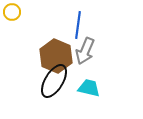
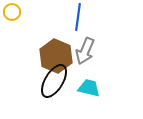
blue line: moved 8 px up
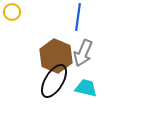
gray arrow: moved 2 px left, 2 px down
cyan trapezoid: moved 3 px left
